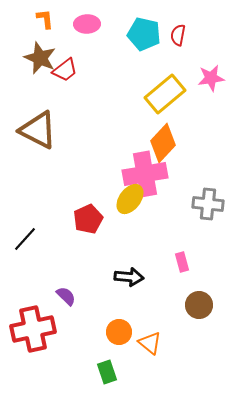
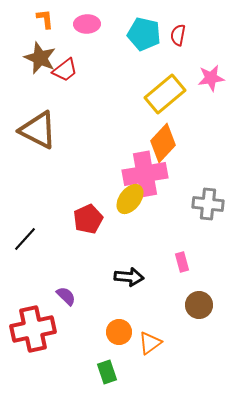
orange triangle: rotated 45 degrees clockwise
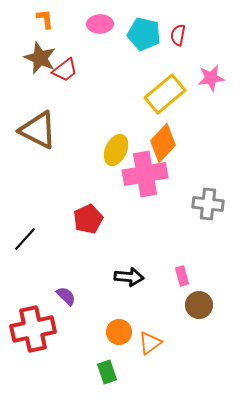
pink ellipse: moved 13 px right
yellow ellipse: moved 14 px left, 49 px up; rotated 12 degrees counterclockwise
pink rectangle: moved 14 px down
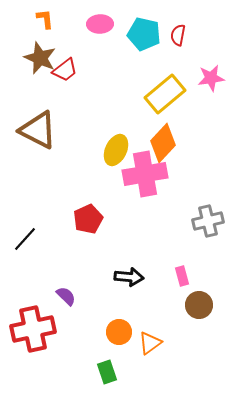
gray cross: moved 17 px down; rotated 20 degrees counterclockwise
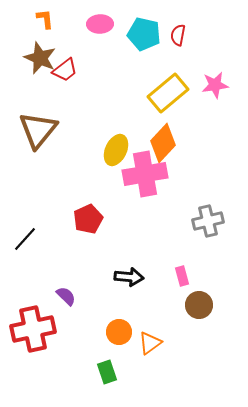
pink star: moved 4 px right, 7 px down
yellow rectangle: moved 3 px right, 1 px up
brown triangle: rotated 42 degrees clockwise
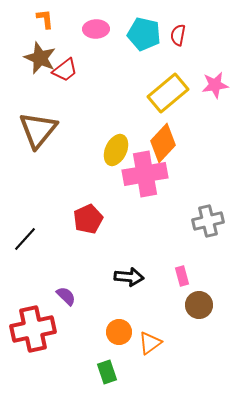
pink ellipse: moved 4 px left, 5 px down
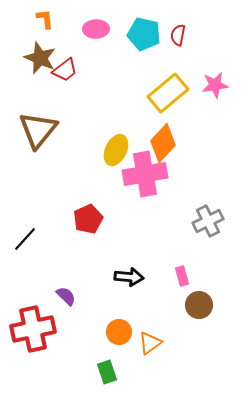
gray cross: rotated 12 degrees counterclockwise
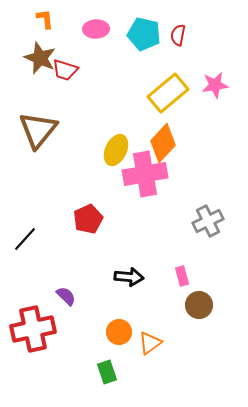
red trapezoid: rotated 56 degrees clockwise
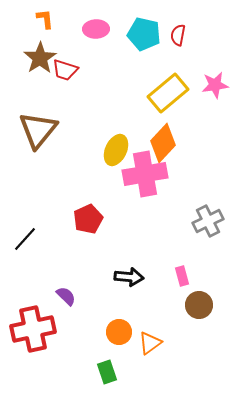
brown star: rotated 16 degrees clockwise
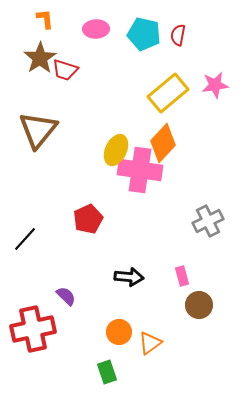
pink cross: moved 5 px left, 4 px up; rotated 18 degrees clockwise
